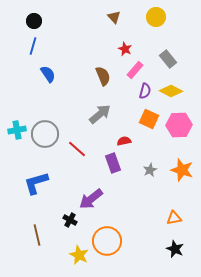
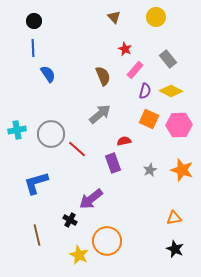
blue line: moved 2 px down; rotated 18 degrees counterclockwise
gray circle: moved 6 px right
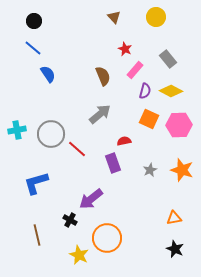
blue line: rotated 48 degrees counterclockwise
orange circle: moved 3 px up
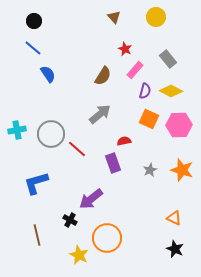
brown semicircle: rotated 54 degrees clockwise
orange triangle: rotated 35 degrees clockwise
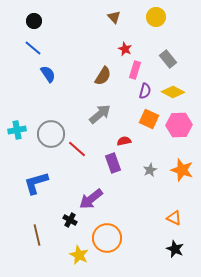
pink rectangle: rotated 24 degrees counterclockwise
yellow diamond: moved 2 px right, 1 px down
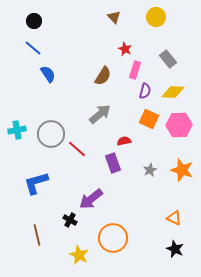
yellow diamond: rotated 25 degrees counterclockwise
orange circle: moved 6 px right
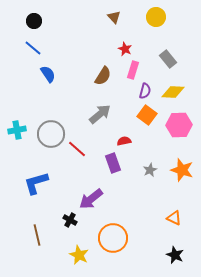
pink rectangle: moved 2 px left
orange square: moved 2 px left, 4 px up; rotated 12 degrees clockwise
black star: moved 6 px down
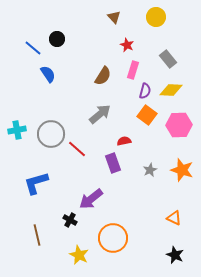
black circle: moved 23 px right, 18 px down
red star: moved 2 px right, 4 px up
yellow diamond: moved 2 px left, 2 px up
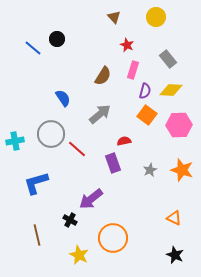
blue semicircle: moved 15 px right, 24 px down
cyan cross: moved 2 px left, 11 px down
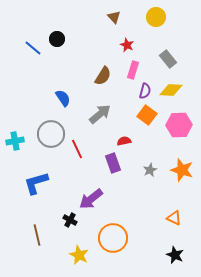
red line: rotated 24 degrees clockwise
